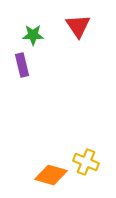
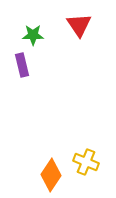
red triangle: moved 1 px right, 1 px up
orange diamond: rotated 72 degrees counterclockwise
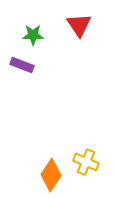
purple rectangle: rotated 55 degrees counterclockwise
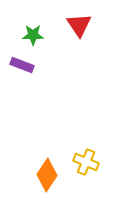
orange diamond: moved 4 px left
